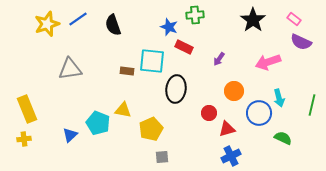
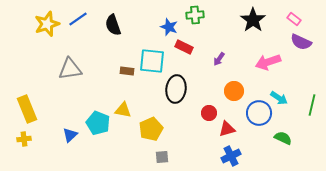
cyan arrow: rotated 42 degrees counterclockwise
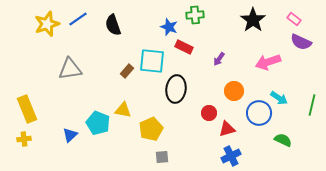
brown rectangle: rotated 56 degrees counterclockwise
green semicircle: moved 2 px down
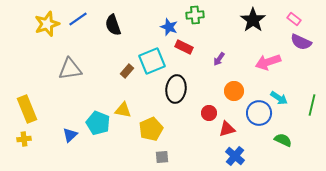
cyan square: rotated 28 degrees counterclockwise
blue cross: moved 4 px right; rotated 24 degrees counterclockwise
